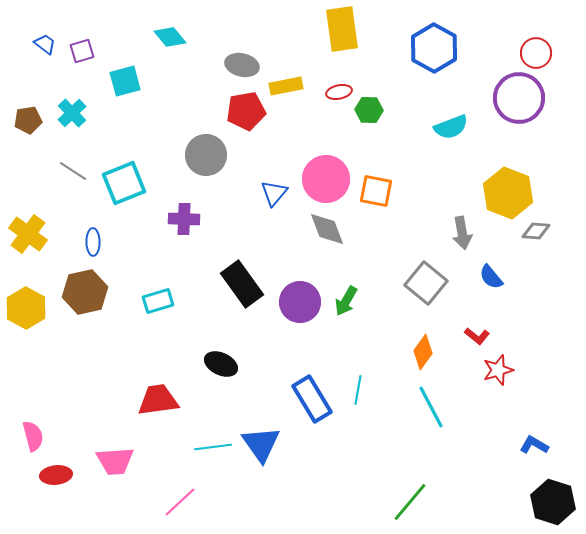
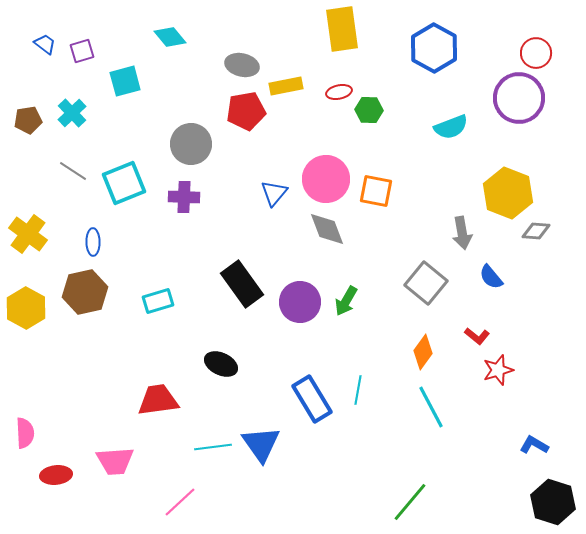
gray circle at (206, 155): moved 15 px left, 11 px up
purple cross at (184, 219): moved 22 px up
pink semicircle at (33, 436): moved 8 px left, 3 px up; rotated 12 degrees clockwise
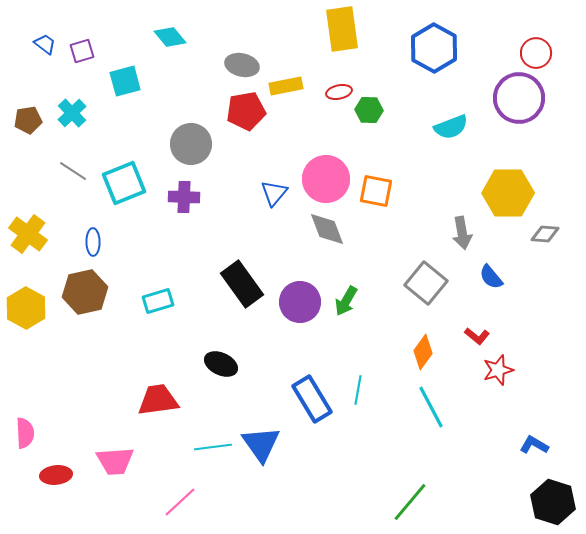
yellow hexagon at (508, 193): rotated 21 degrees counterclockwise
gray diamond at (536, 231): moved 9 px right, 3 px down
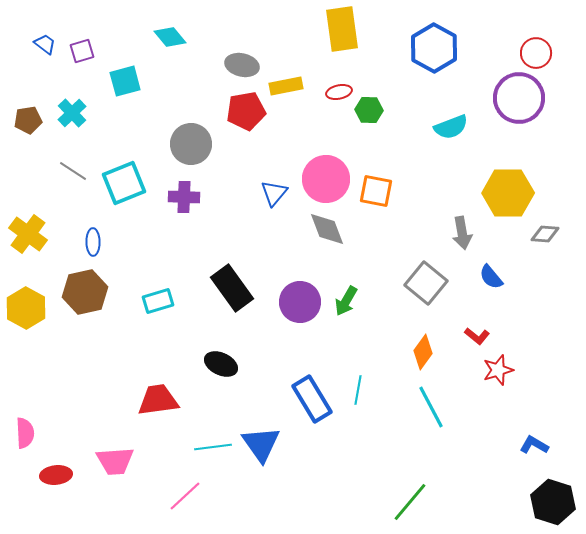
black rectangle at (242, 284): moved 10 px left, 4 px down
pink line at (180, 502): moved 5 px right, 6 px up
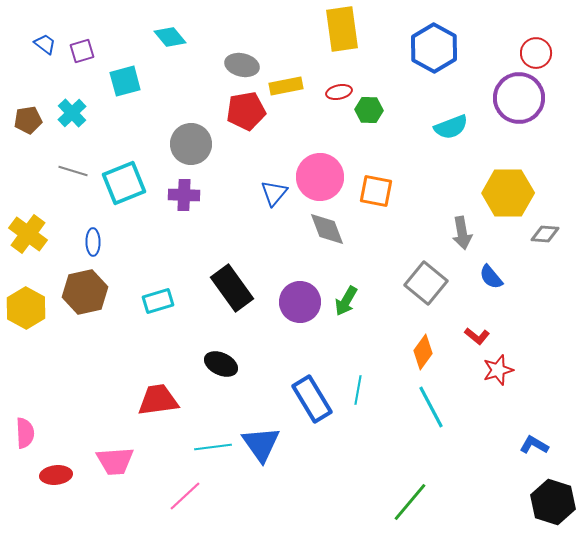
gray line at (73, 171): rotated 16 degrees counterclockwise
pink circle at (326, 179): moved 6 px left, 2 px up
purple cross at (184, 197): moved 2 px up
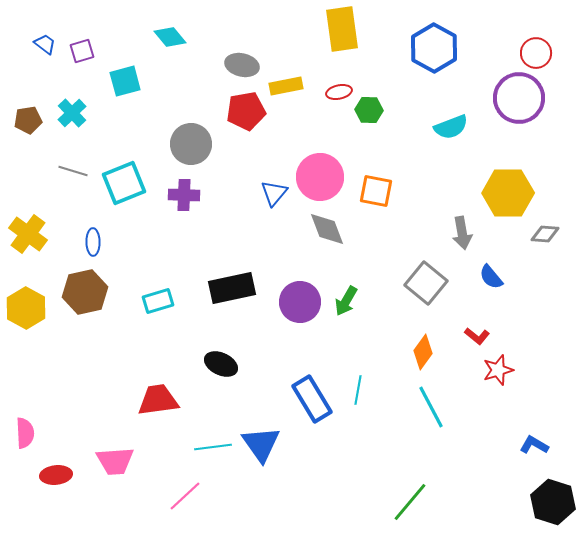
black rectangle at (232, 288): rotated 66 degrees counterclockwise
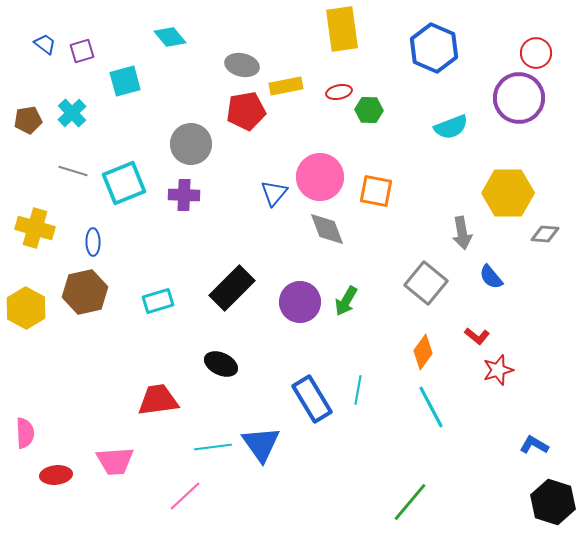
blue hexagon at (434, 48): rotated 6 degrees counterclockwise
yellow cross at (28, 234): moved 7 px right, 6 px up; rotated 21 degrees counterclockwise
black rectangle at (232, 288): rotated 33 degrees counterclockwise
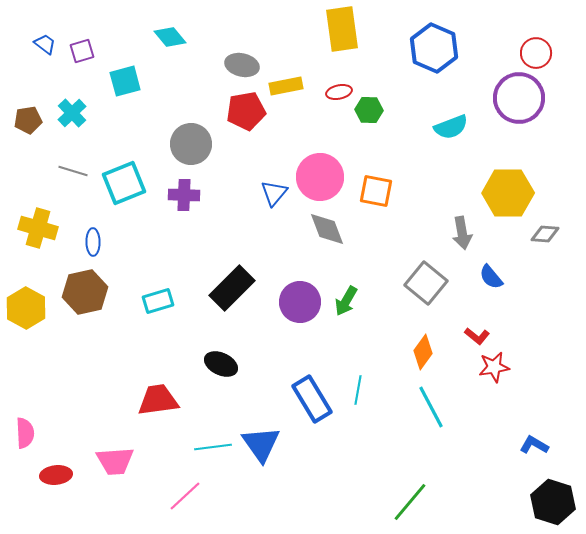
yellow cross at (35, 228): moved 3 px right
red star at (498, 370): moved 4 px left, 3 px up; rotated 8 degrees clockwise
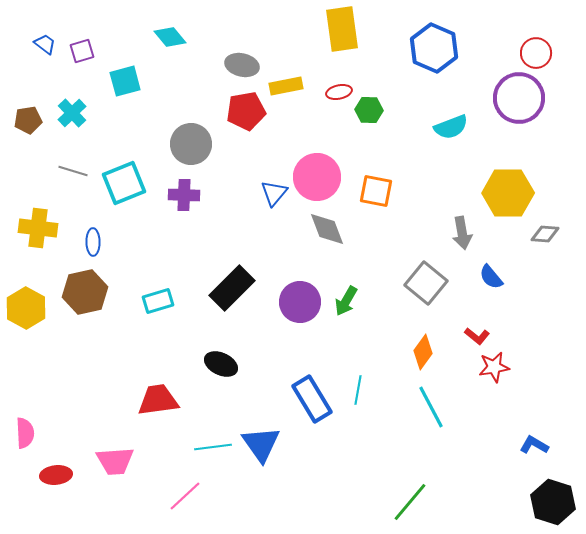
pink circle at (320, 177): moved 3 px left
yellow cross at (38, 228): rotated 9 degrees counterclockwise
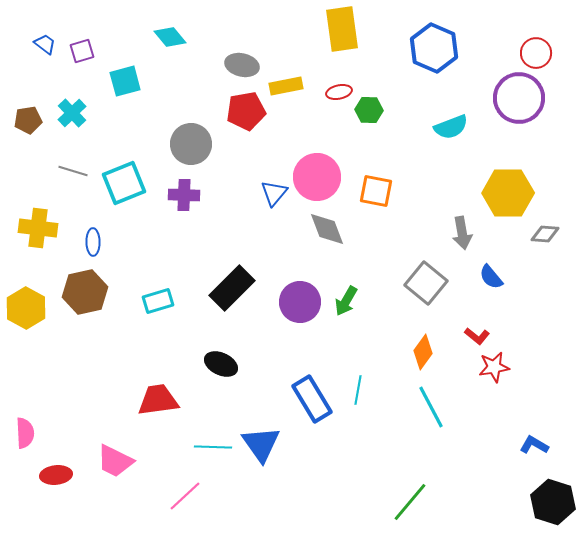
cyan line at (213, 447): rotated 9 degrees clockwise
pink trapezoid at (115, 461): rotated 30 degrees clockwise
